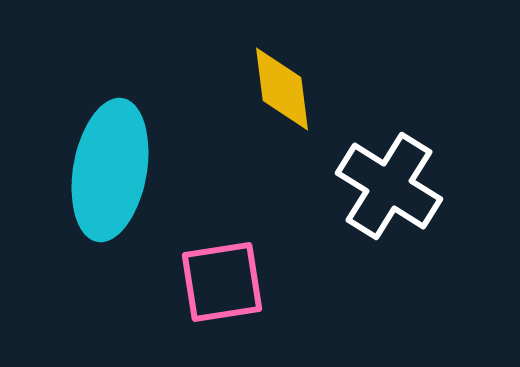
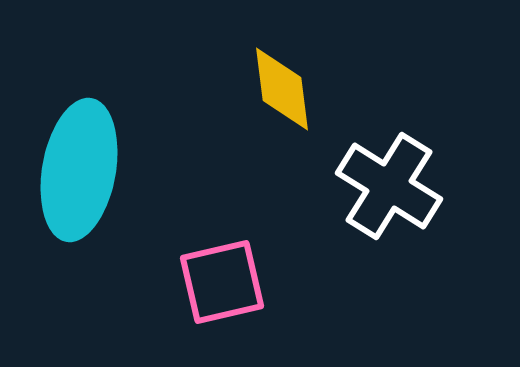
cyan ellipse: moved 31 px left
pink square: rotated 4 degrees counterclockwise
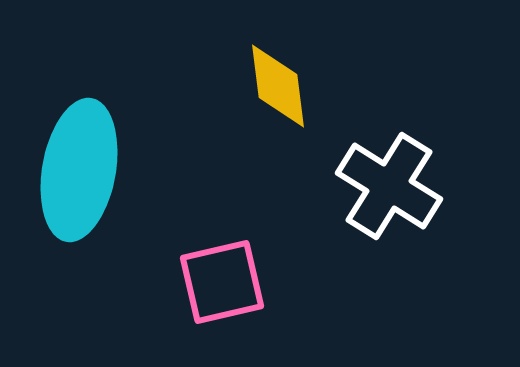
yellow diamond: moved 4 px left, 3 px up
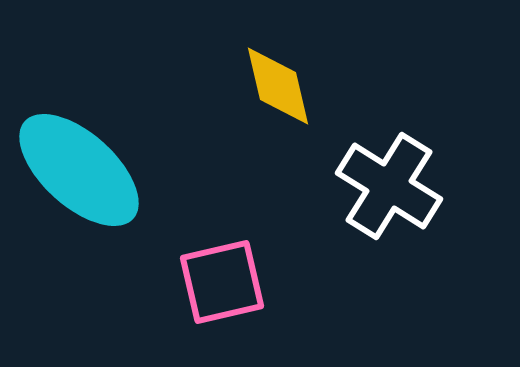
yellow diamond: rotated 6 degrees counterclockwise
cyan ellipse: rotated 58 degrees counterclockwise
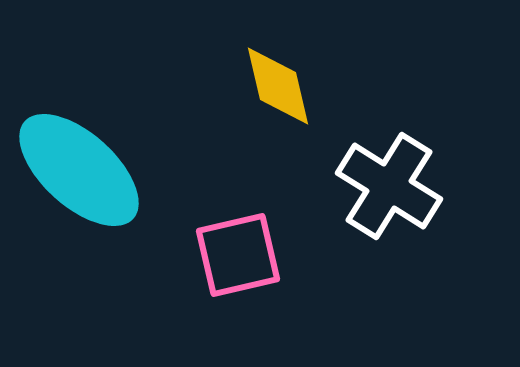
pink square: moved 16 px right, 27 px up
